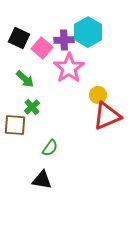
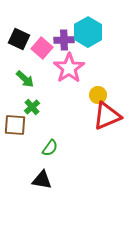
black square: moved 1 px down
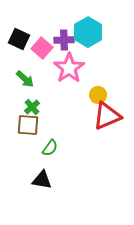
brown square: moved 13 px right
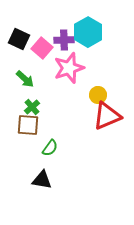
pink star: rotated 16 degrees clockwise
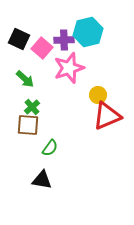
cyan hexagon: rotated 16 degrees clockwise
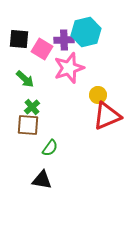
cyan hexagon: moved 2 px left
black square: rotated 20 degrees counterclockwise
pink square: moved 1 px down; rotated 10 degrees counterclockwise
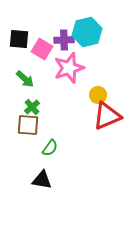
cyan hexagon: moved 1 px right
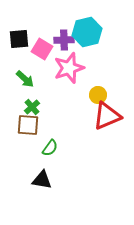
black square: rotated 10 degrees counterclockwise
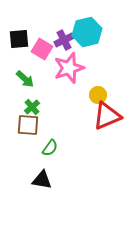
purple cross: rotated 24 degrees counterclockwise
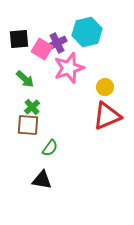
purple cross: moved 7 px left, 3 px down
yellow circle: moved 7 px right, 8 px up
